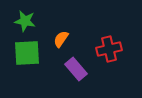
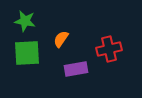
purple rectangle: rotated 60 degrees counterclockwise
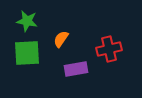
green star: moved 2 px right
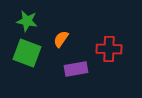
red cross: rotated 15 degrees clockwise
green square: rotated 24 degrees clockwise
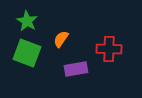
green star: rotated 20 degrees clockwise
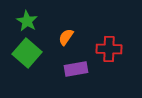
orange semicircle: moved 5 px right, 2 px up
green square: rotated 20 degrees clockwise
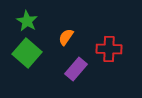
purple rectangle: rotated 40 degrees counterclockwise
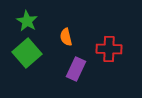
orange semicircle: rotated 48 degrees counterclockwise
green square: rotated 8 degrees clockwise
purple rectangle: rotated 15 degrees counterclockwise
